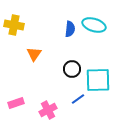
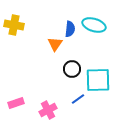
orange triangle: moved 21 px right, 10 px up
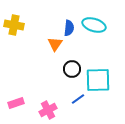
blue semicircle: moved 1 px left, 1 px up
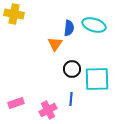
yellow cross: moved 11 px up
cyan square: moved 1 px left, 1 px up
blue line: moved 7 px left; rotated 48 degrees counterclockwise
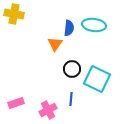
cyan ellipse: rotated 10 degrees counterclockwise
cyan square: rotated 28 degrees clockwise
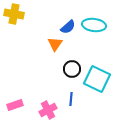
blue semicircle: moved 1 px left, 1 px up; rotated 42 degrees clockwise
pink rectangle: moved 1 px left, 2 px down
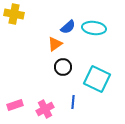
cyan ellipse: moved 3 px down
orange triangle: rotated 21 degrees clockwise
black circle: moved 9 px left, 2 px up
blue line: moved 2 px right, 3 px down
pink cross: moved 3 px left, 1 px up
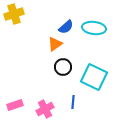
yellow cross: rotated 30 degrees counterclockwise
blue semicircle: moved 2 px left
cyan square: moved 3 px left, 2 px up
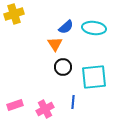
orange triangle: rotated 28 degrees counterclockwise
cyan square: rotated 32 degrees counterclockwise
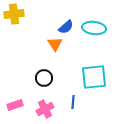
yellow cross: rotated 12 degrees clockwise
black circle: moved 19 px left, 11 px down
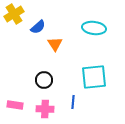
yellow cross: rotated 24 degrees counterclockwise
blue semicircle: moved 28 px left
black circle: moved 2 px down
pink rectangle: rotated 28 degrees clockwise
pink cross: rotated 30 degrees clockwise
